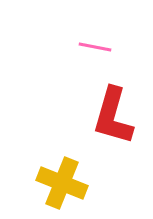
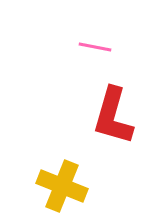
yellow cross: moved 3 px down
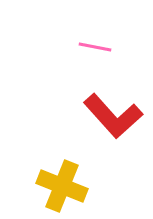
red L-shape: rotated 58 degrees counterclockwise
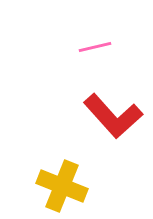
pink line: rotated 24 degrees counterclockwise
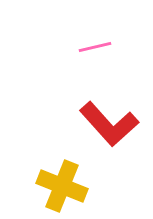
red L-shape: moved 4 px left, 8 px down
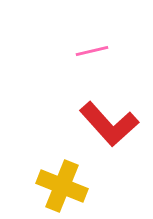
pink line: moved 3 px left, 4 px down
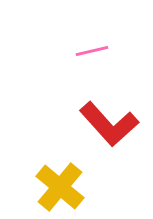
yellow cross: moved 2 px left, 1 px down; rotated 18 degrees clockwise
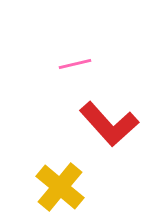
pink line: moved 17 px left, 13 px down
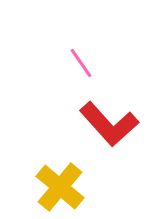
pink line: moved 6 px right, 1 px up; rotated 68 degrees clockwise
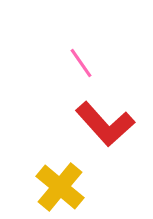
red L-shape: moved 4 px left
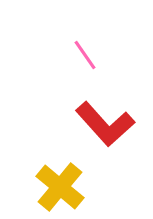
pink line: moved 4 px right, 8 px up
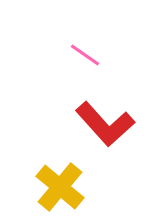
pink line: rotated 20 degrees counterclockwise
